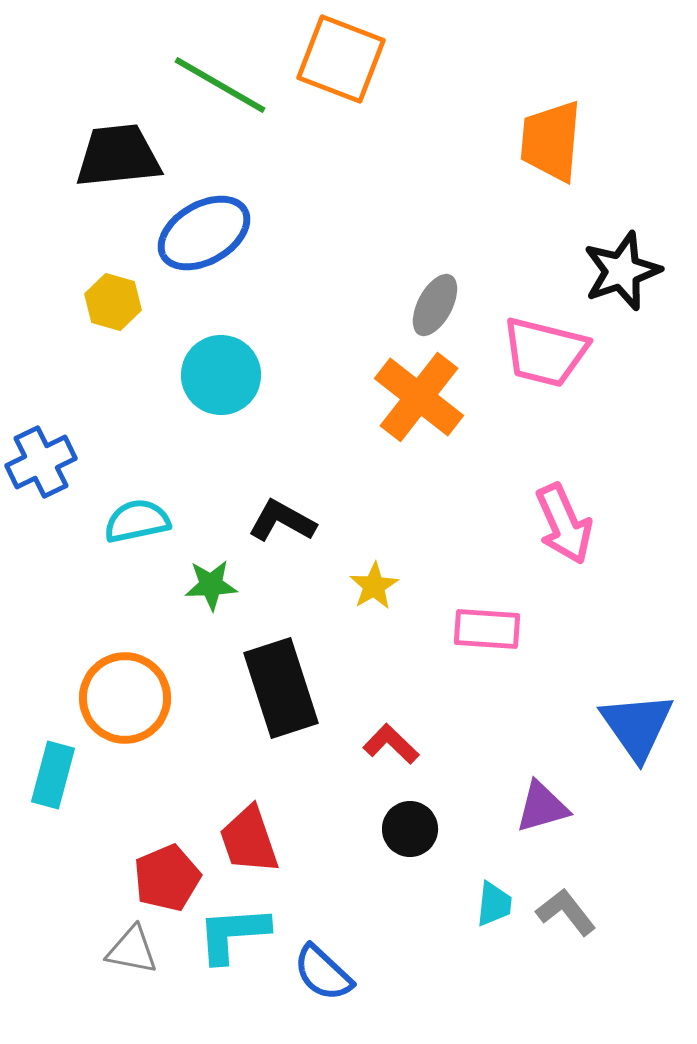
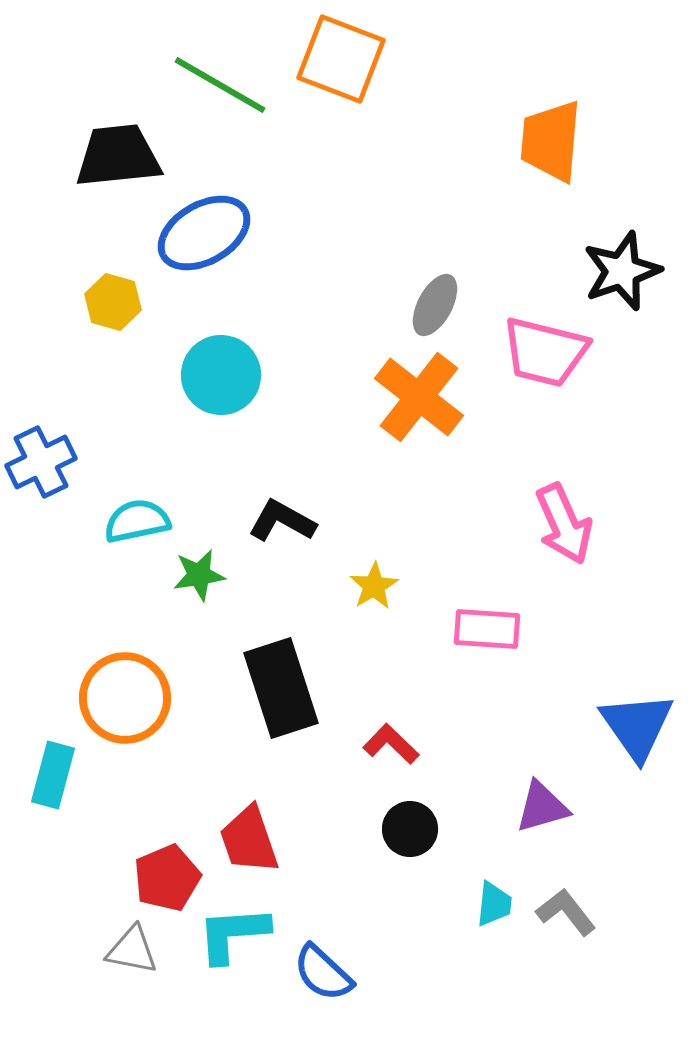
green star: moved 12 px left, 10 px up; rotated 6 degrees counterclockwise
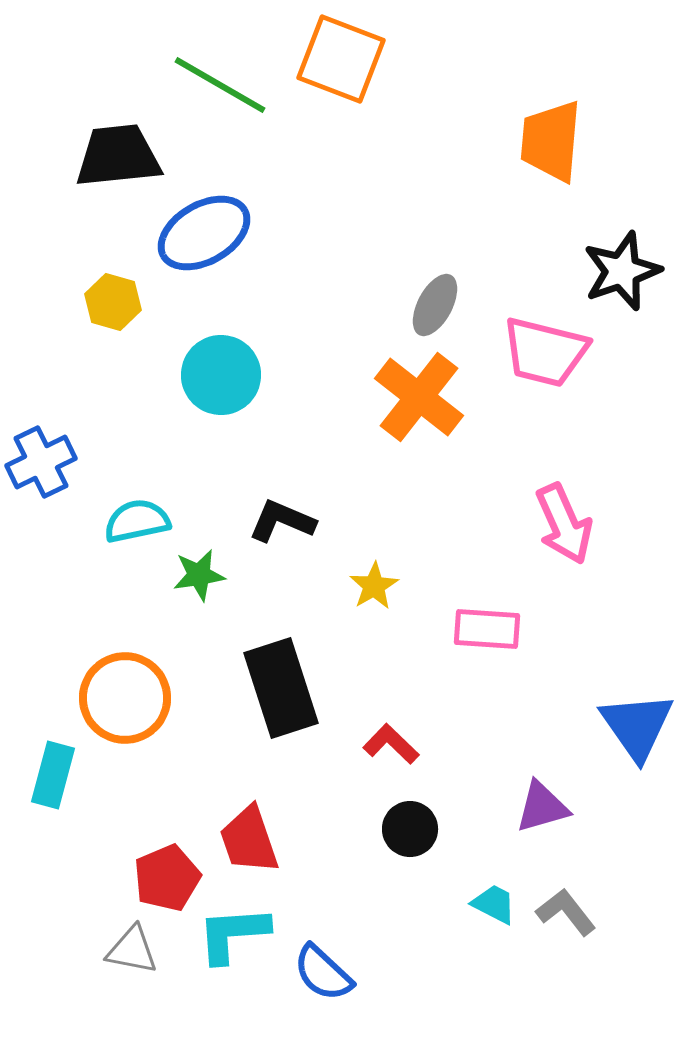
black L-shape: rotated 6 degrees counterclockwise
cyan trapezoid: rotated 69 degrees counterclockwise
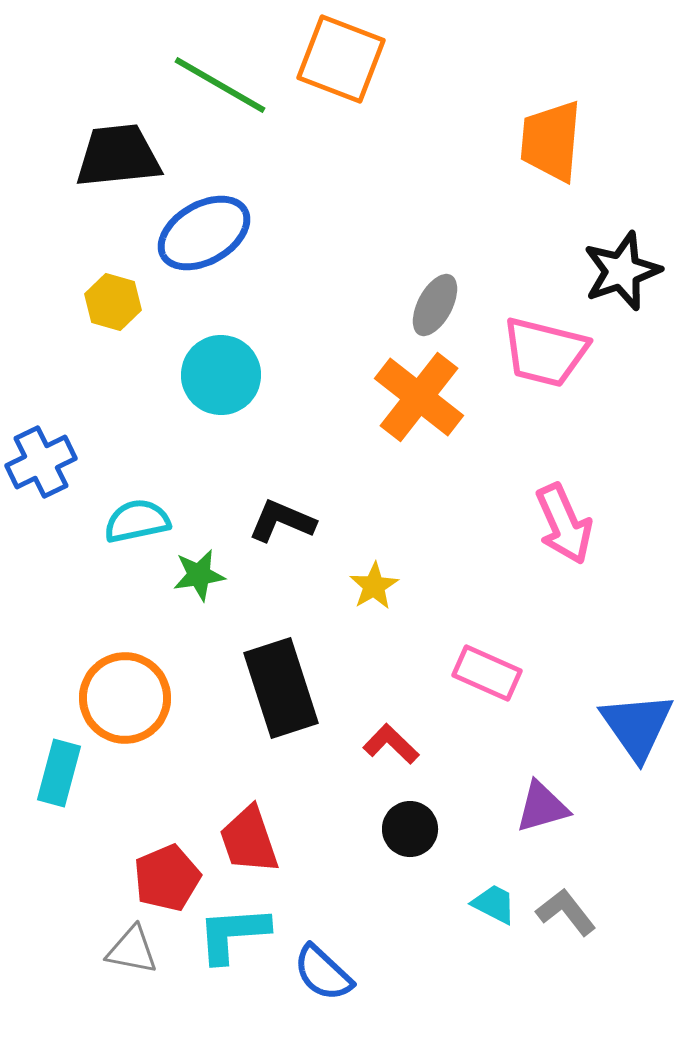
pink rectangle: moved 44 px down; rotated 20 degrees clockwise
cyan rectangle: moved 6 px right, 2 px up
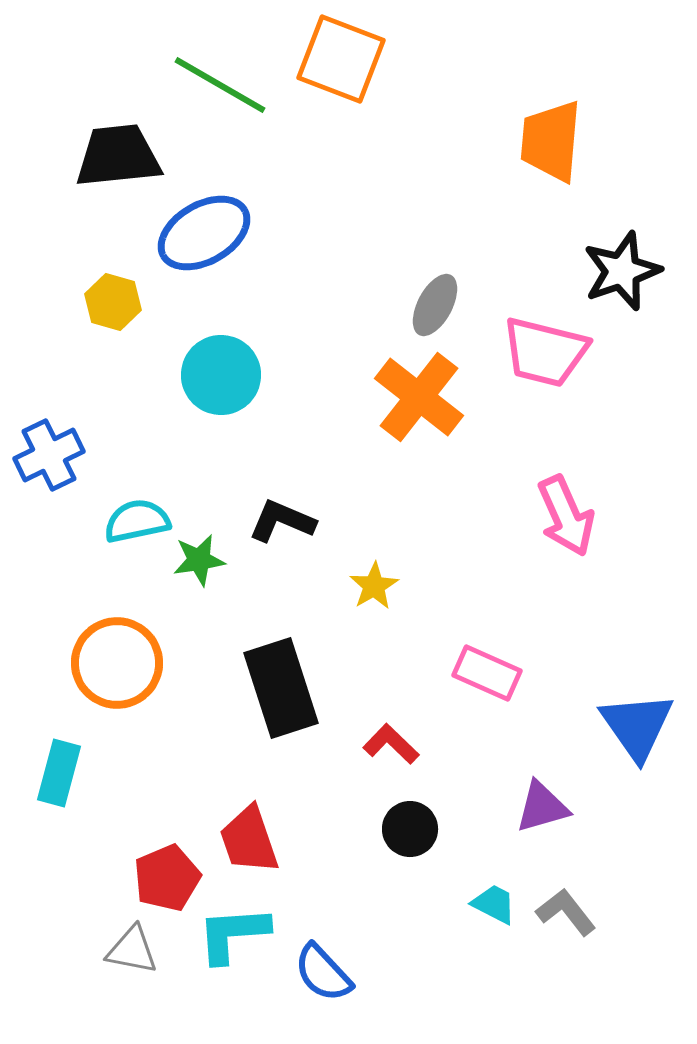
blue cross: moved 8 px right, 7 px up
pink arrow: moved 2 px right, 8 px up
green star: moved 15 px up
orange circle: moved 8 px left, 35 px up
blue semicircle: rotated 4 degrees clockwise
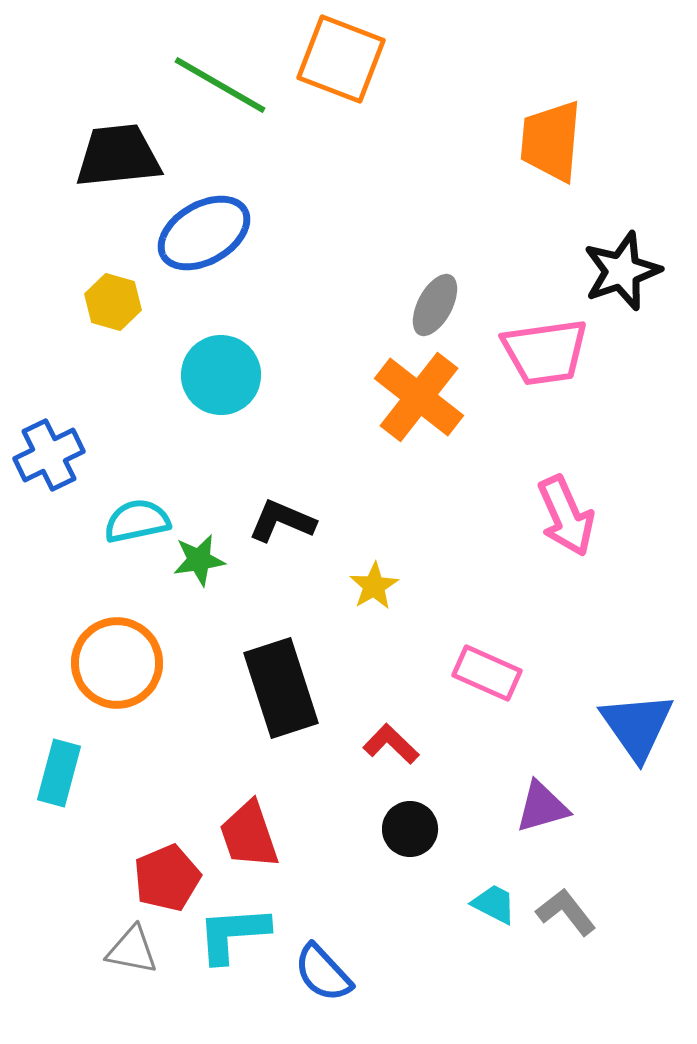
pink trapezoid: rotated 22 degrees counterclockwise
red trapezoid: moved 5 px up
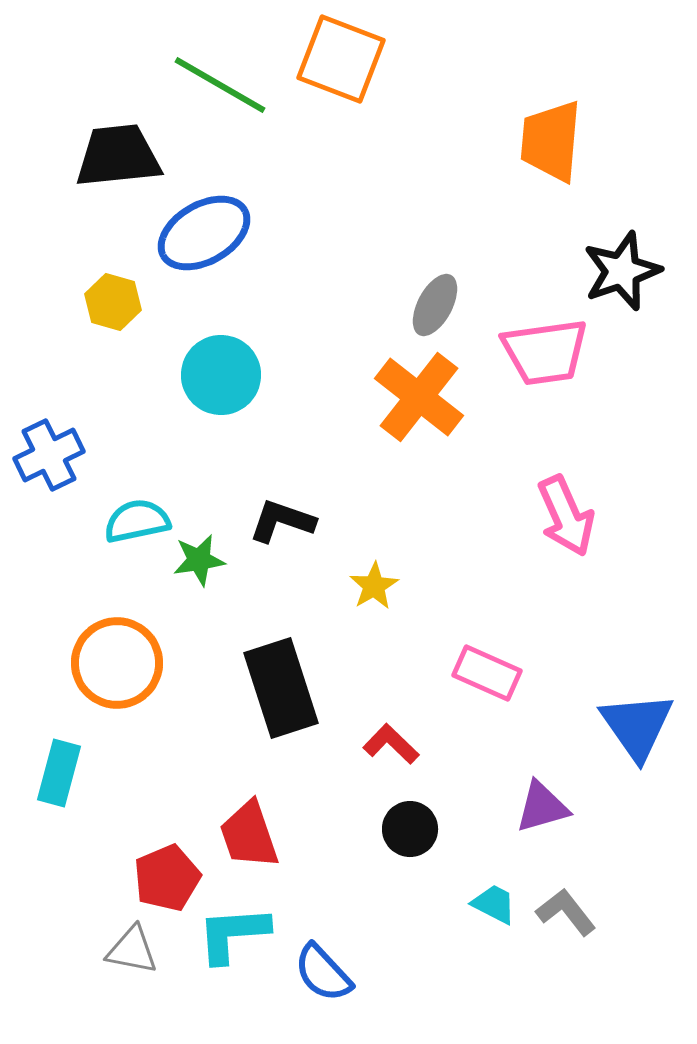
black L-shape: rotated 4 degrees counterclockwise
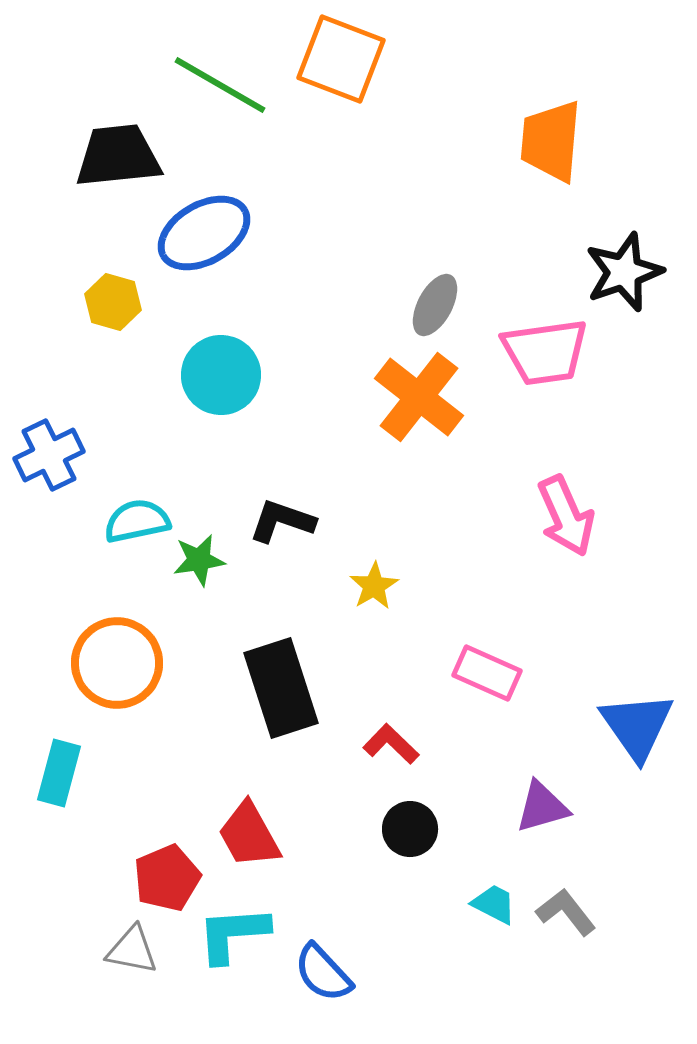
black star: moved 2 px right, 1 px down
red trapezoid: rotated 10 degrees counterclockwise
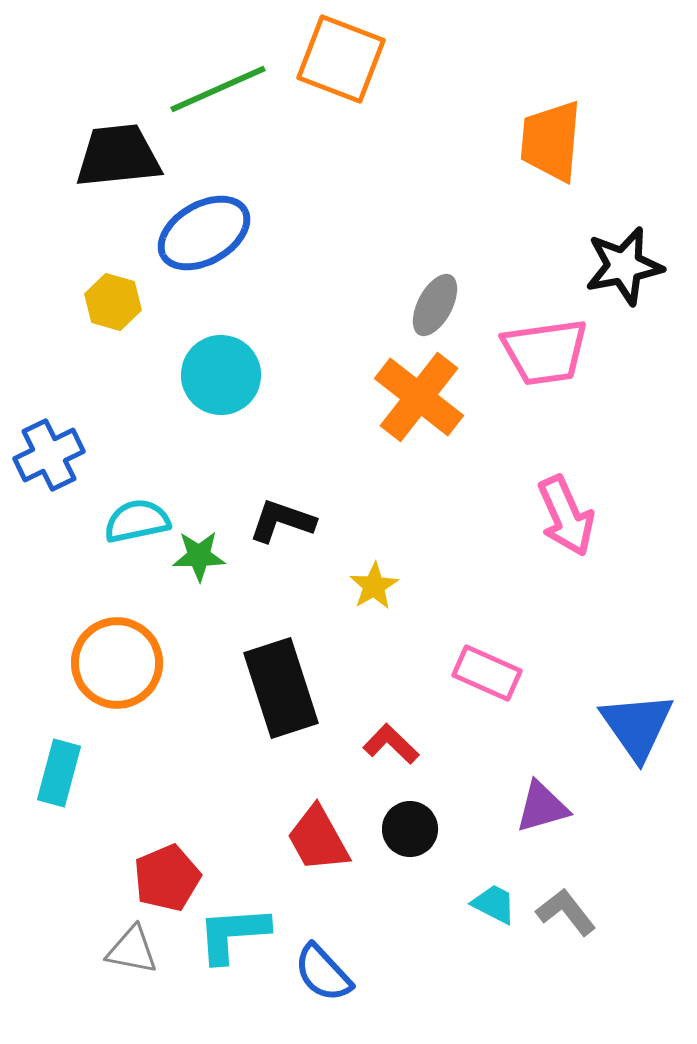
green line: moved 2 px left, 4 px down; rotated 54 degrees counterclockwise
black star: moved 6 px up; rotated 8 degrees clockwise
green star: moved 4 px up; rotated 8 degrees clockwise
red trapezoid: moved 69 px right, 4 px down
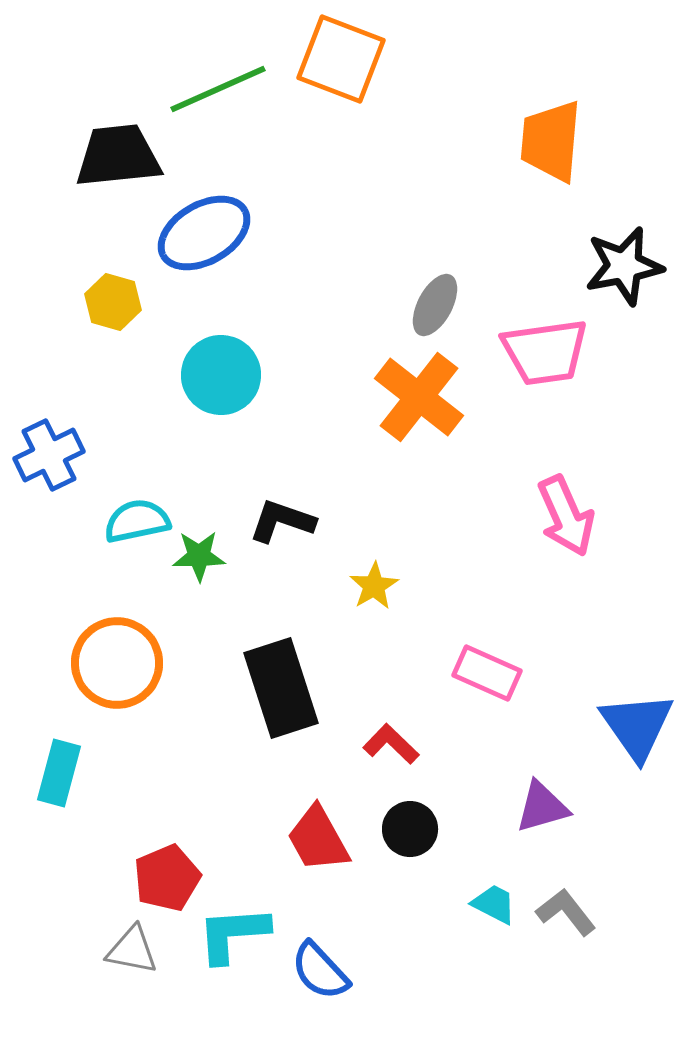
blue semicircle: moved 3 px left, 2 px up
